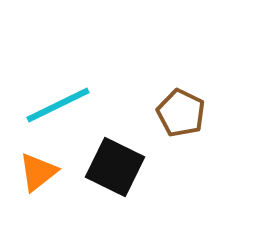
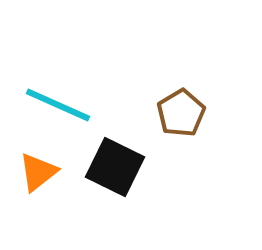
cyan line: rotated 50 degrees clockwise
brown pentagon: rotated 15 degrees clockwise
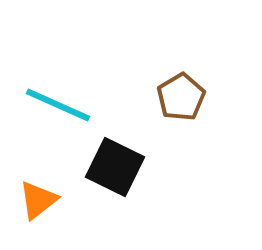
brown pentagon: moved 16 px up
orange triangle: moved 28 px down
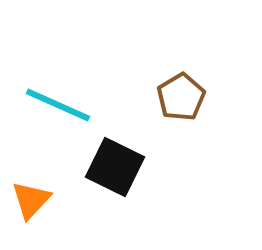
orange triangle: moved 7 px left; rotated 9 degrees counterclockwise
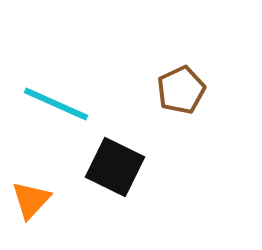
brown pentagon: moved 7 px up; rotated 6 degrees clockwise
cyan line: moved 2 px left, 1 px up
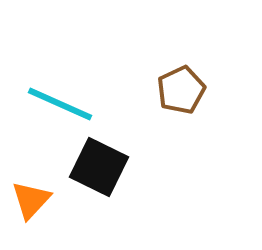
cyan line: moved 4 px right
black square: moved 16 px left
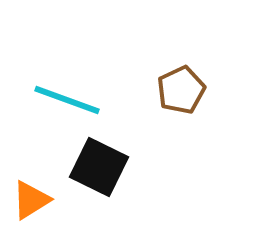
cyan line: moved 7 px right, 4 px up; rotated 4 degrees counterclockwise
orange triangle: rotated 15 degrees clockwise
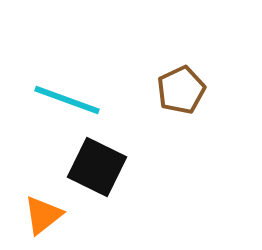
black square: moved 2 px left
orange triangle: moved 12 px right, 15 px down; rotated 6 degrees counterclockwise
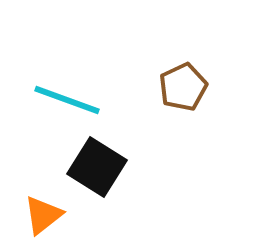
brown pentagon: moved 2 px right, 3 px up
black square: rotated 6 degrees clockwise
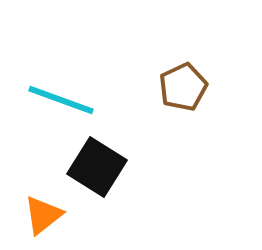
cyan line: moved 6 px left
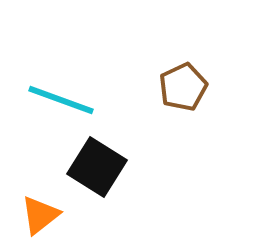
orange triangle: moved 3 px left
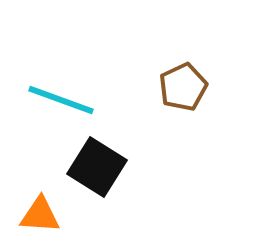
orange triangle: rotated 42 degrees clockwise
